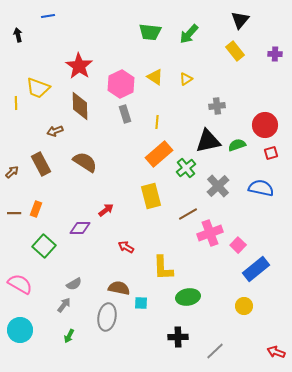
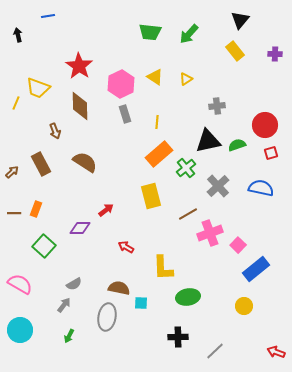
yellow line at (16, 103): rotated 24 degrees clockwise
brown arrow at (55, 131): rotated 91 degrees counterclockwise
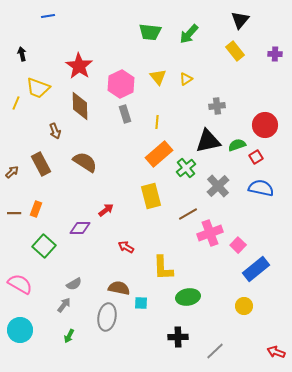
black arrow at (18, 35): moved 4 px right, 19 px down
yellow triangle at (155, 77): moved 3 px right; rotated 18 degrees clockwise
red square at (271, 153): moved 15 px left, 4 px down; rotated 16 degrees counterclockwise
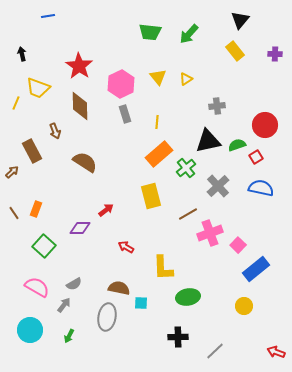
brown rectangle at (41, 164): moved 9 px left, 13 px up
brown line at (14, 213): rotated 56 degrees clockwise
pink semicircle at (20, 284): moved 17 px right, 3 px down
cyan circle at (20, 330): moved 10 px right
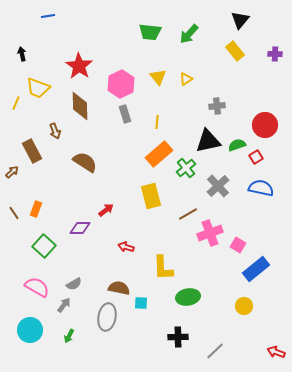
pink square at (238, 245): rotated 14 degrees counterclockwise
red arrow at (126, 247): rotated 14 degrees counterclockwise
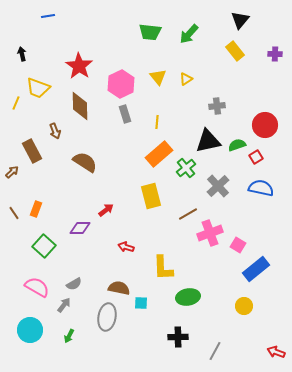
gray line at (215, 351): rotated 18 degrees counterclockwise
